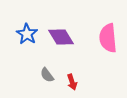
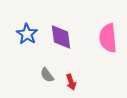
purple diamond: rotated 24 degrees clockwise
red arrow: moved 1 px left
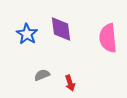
purple diamond: moved 8 px up
gray semicircle: moved 5 px left; rotated 105 degrees clockwise
red arrow: moved 1 px left, 1 px down
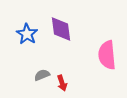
pink semicircle: moved 1 px left, 17 px down
red arrow: moved 8 px left
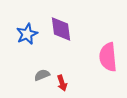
blue star: rotated 15 degrees clockwise
pink semicircle: moved 1 px right, 2 px down
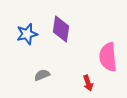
purple diamond: rotated 16 degrees clockwise
blue star: rotated 10 degrees clockwise
red arrow: moved 26 px right
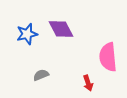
purple diamond: rotated 36 degrees counterclockwise
gray semicircle: moved 1 px left
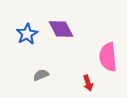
blue star: rotated 15 degrees counterclockwise
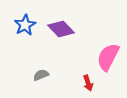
purple diamond: rotated 16 degrees counterclockwise
blue star: moved 2 px left, 9 px up
pink semicircle: rotated 32 degrees clockwise
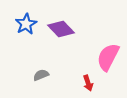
blue star: moved 1 px right, 1 px up
